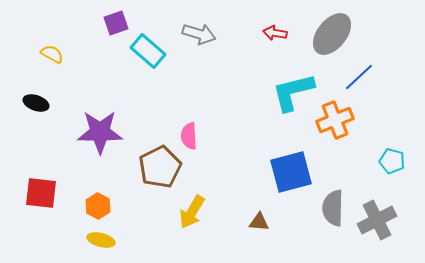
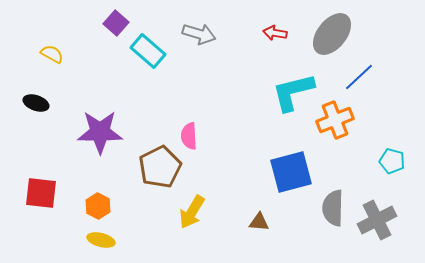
purple square: rotated 30 degrees counterclockwise
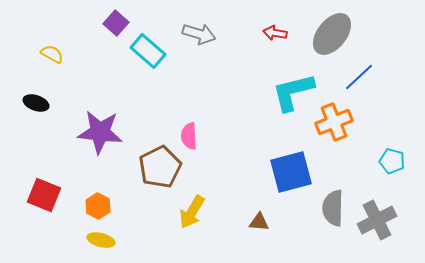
orange cross: moved 1 px left, 2 px down
purple star: rotated 6 degrees clockwise
red square: moved 3 px right, 2 px down; rotated 16 degrees clockwise
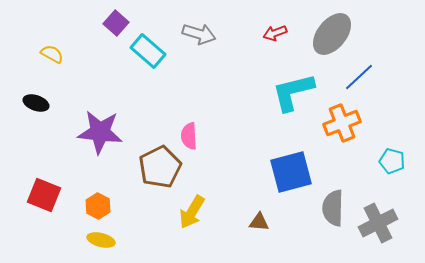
red arrow: rotated 30 degrees counterclockwise
orange cross: moved 8 px right, 1 px down
gray cross: moved 1 px right, 3 px down
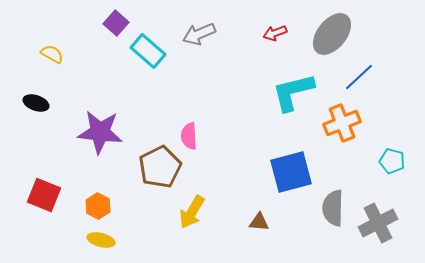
gray arrow: rotated 140 degrees clockwise
